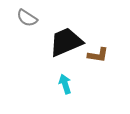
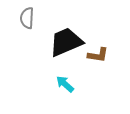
gray semicircle: rotated 60 degrees clockwise
cyan arrow: rotated 30 degrees counterclockwise
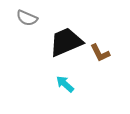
gray semicircle: rotated 70 degrees counterclockwise
brown L-shape: moved 2 px right, 2 px up; rotated 55 degrees clockwise
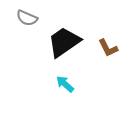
black trapezoid: moved 2 px left; rotated 12 degrees counterclockwise
brown L-shape: moved 8 px right, 5 px up
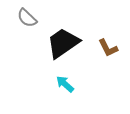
gray semicircle: rotated 20 degrees clockwise
black trapezoid: moved 1 px left, 1 px down
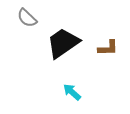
brown L-shape: rotated 65 degrees counterclockwise
cyan arrow: moved 7 px right, 8 px down
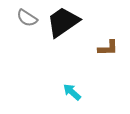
gray semicircle: rotated 10 degrees counterclockwise
black trapezoid: moved 21 px up
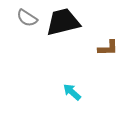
black trapezoid: rotated 21 degrees clockwise
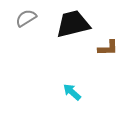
gray semicircle: moved 1 px left; rotated 115 degrees clockwise
black trapezoid: moved 10 px right, 2 px down
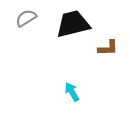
cyan arrow: rotated 18 degrees clockwise
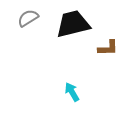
gray semicircle: moved 2 px right
